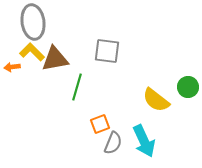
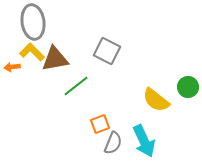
gray square: rotated 20 degrees clockwise
green line: moved 1 px left, 1 px up; rotated 36 degrees clockwise
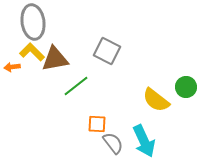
green circle: moved 2 px left
orange square: moved 3 px left; rotated 24 degrees clockwise
gray semicircle: rotated 60 degrees counterclockwise
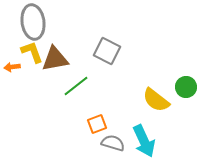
yellow L-shape: rotated 25 degrees clockwise
orange square: rotated 24 degrees counterclockwise
gray semicircle: rotated 35 degrees counterclockwise
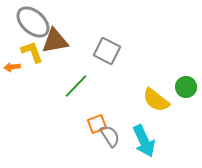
gray ellipse: rotated 40 degrees counterclockwise
brown triangle: moved 18 px up
green line: rotated 8 degrees counterclockwise
gray semicircle: moved 3 px left, 7 px up; rotated 40 degrees clockwise
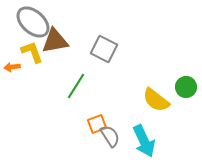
gray square: moved 3 px left, 2 px up
green line: rotated 12 degrees counterclockwise
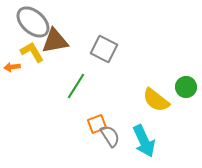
yellow L-shape: rotated 10 degrees counterclockwise
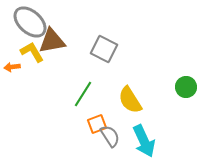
gray ellipse: moved 3 px left
brown triangle: moved 3 px left
green line: moved 7 px right, 8 px down
yellow semicircle: moved 26 px left; rotated 20 degrees clockwise
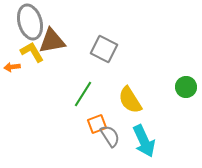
gray ellipse: rotated 32 degrees clockwise
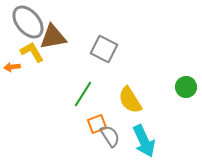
gray ellipse: moved 2 px left; rotated 24 degrees counterclockwise
brown triangle: moved 1 px right, 4 px up
